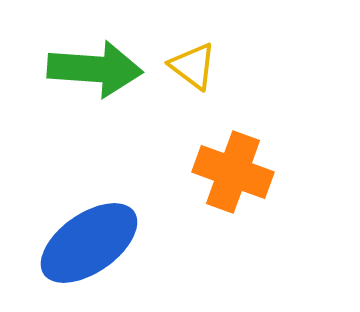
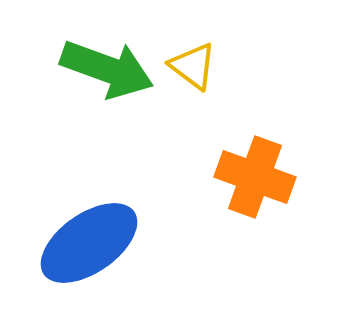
green arrow: moved 12 px right; rotated 16 degrees clockwise
orange cross: moved 22 px right, 5 px down
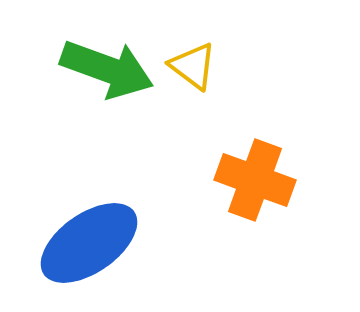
orange cross: moved 3 px down
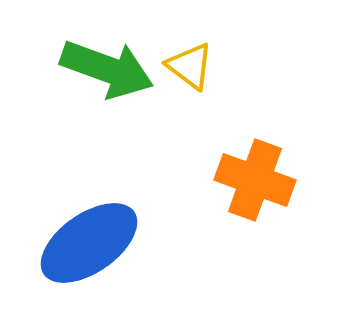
yellow triangle: moved 3 px left
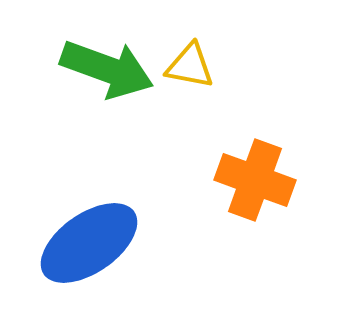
yellow triangle: rotated 26 degrees counterclockwise
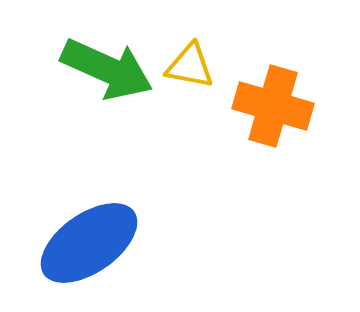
green arrow: rotated 4 degrees clockwise
orange cross: moved 18 px right, 74 px up; rotated 4 degrees counterclockwise
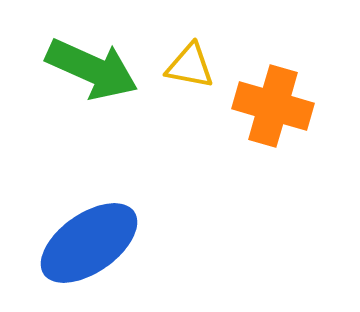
green arrow: moved 15 px left
